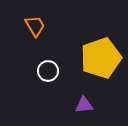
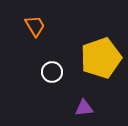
white circle: moved 4 px right, 1 px down
purple triangle: moved 3 px down
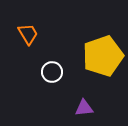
orange trapezoid: moved 7 px left, 8 px down
yellow pentagon: moved 2 px right, 2 px up
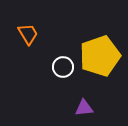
yellow pentagon: moved 3 px left
white circle: moved 11 px right, 5 px up
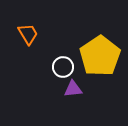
yellow pentagon: rotated 15 degrees counterclockwise
purple triangle: moved 11 px left, 19 px up
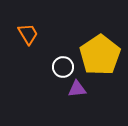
yellow pentagon: moved 1 px up
purple triangle: moved 4 px right
